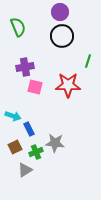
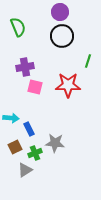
cyan arrow: moved 2 px left, 2 px down; rotated 14 degrees counterclockwise
green cross: moved 1 px left, 1 px down
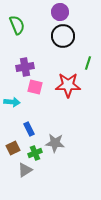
green semicircle: moved 1 px left, 2 px up
black circle: moved 1 px right
green line: moved 2 px down
cyan arrow: moved 1 px right, 16 px up
brown square: moved 2 px left, 1 px down
